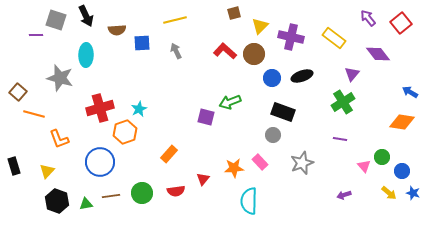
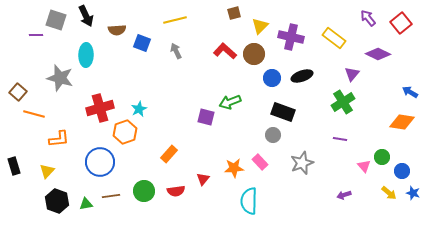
blue square at (142, 43): rotated 24 degrees clockwise
purple diamond at (378, 54): rotated 25 degrees counterclockwise
orange L-shape at (59, 139): rotated 75 degrees counterclockwise
green circle at (142, 193): moved 2 px right, 2 px up
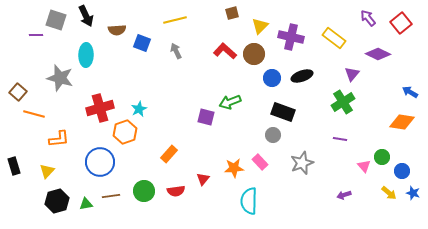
brown square at (234, 13): moved 2 px left
black hexagon at (57, 201): rotated 25 degrees clockwise
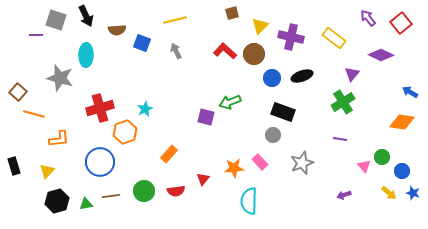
purple diamond at (378, 54): moved 3 px right, 1 px down
cyan star at (139, 109): moved 6 px right
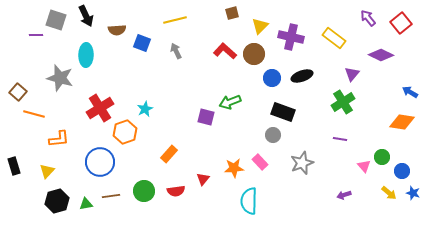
red cross at (100, 108): rotated 16 degrees counterclockwise
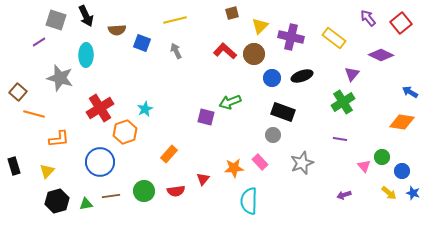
purple line at (36, 35): moved 3 px right, 7 px down; rotated 32 degrees counterclockwise
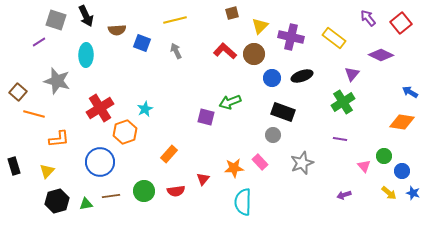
gray star at (60, 78): moved 3 px left, 3 px down
green circle at (382, 157): moved 2 px right, 1 px up
cyan semicircle at (249, 201): moved 6 px left, 1 px down
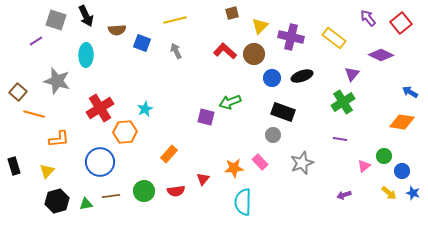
purple line at (39, 42): moved 3 px left, 1 px up
orange hexagon at (125, 132): rotated 15 degrees clockwise
pink triangle at (364, 166): rotated 32 degrees clockwise
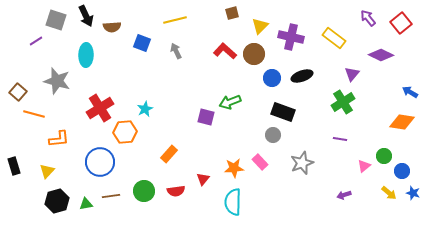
brown semicircle at (117, 30): moved 5 px left, 3 px up
cyan semicircle at (243, 202): moved 10 px left
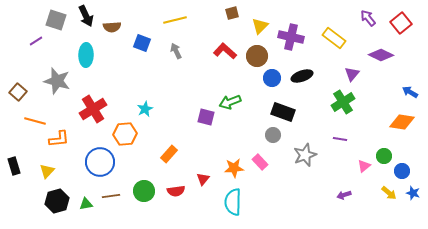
brown circle at (254, 54): moved 3 px right, 2 px down
red cross at (100, 108): moved 7 px left, 1 px down
orange line at (34, 114): moved 1 px right, 7 px down
orange hexagon at (125, 132): moved 2 px down
gray star at (302, 163): moved 3 px right, 8 px up
